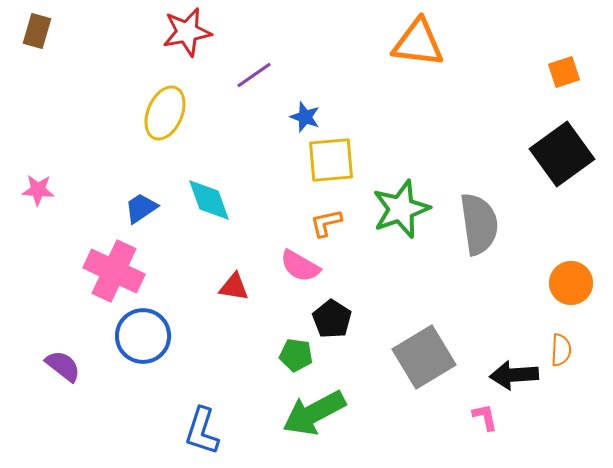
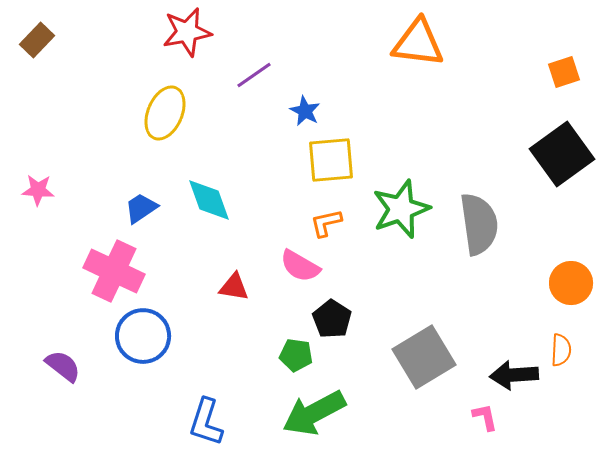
brown rectangle: moved 9 px down; rotated 28 degrees clockwise
blue star: moved 6 px up; rotated 8 degrees clockwise
blue L-shape: moved 4 px right, 9 px up
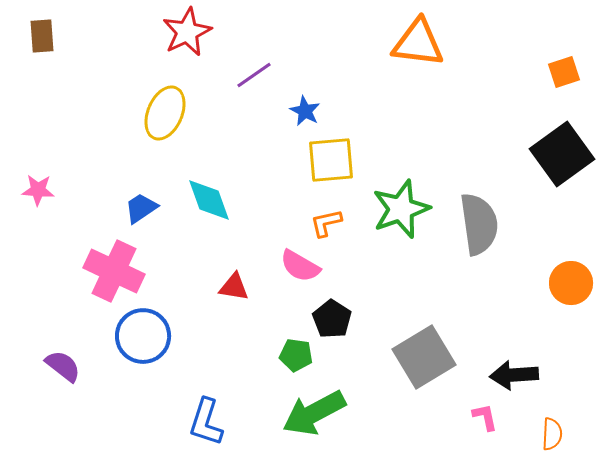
red star: rotated 15 degrees counterclockwise
brown rectangle: moved 5 px right, 4 px up; rotated 48 degrees counterclockwise
orange semicircle: moved 9 px left, 84 px down
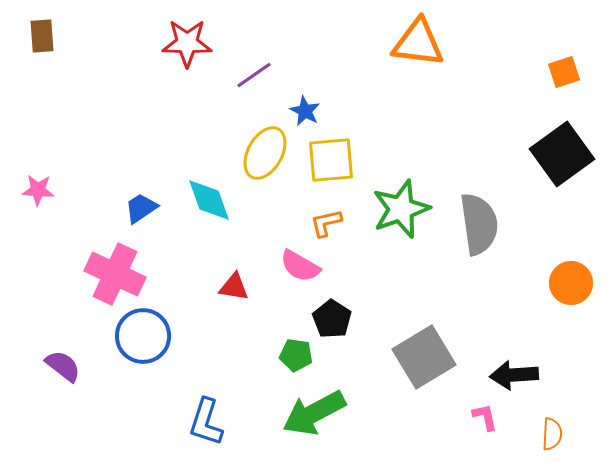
red star: moved 11 px down; rotated 27 degrees clockwise
yellow ellipse: moved 100 px right, 40 px down; rotated 6 degrees clockwise
pink cross: moved 1 px right, 3 px down
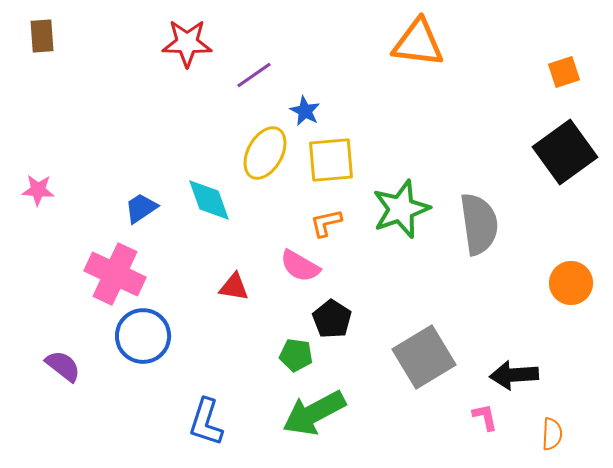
black square: moved 3 px right, 2 px up
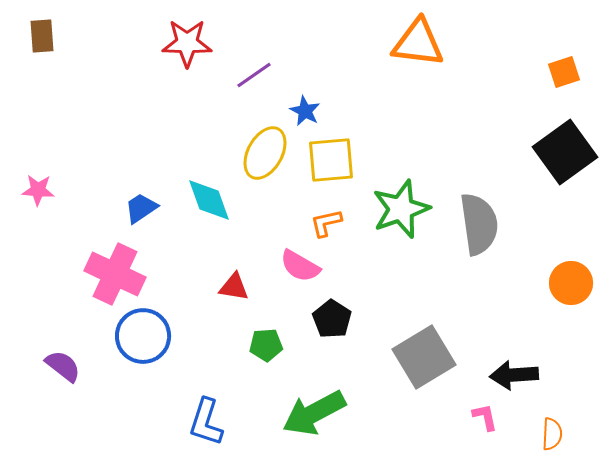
green pentagon: moved 30 px left, 10 px up; rotated 12 degrees counterclockwise
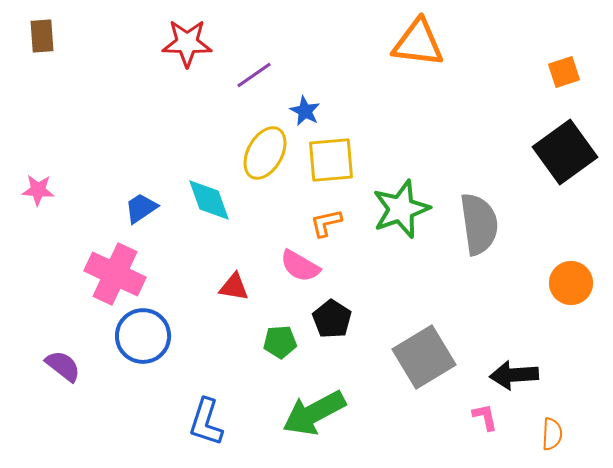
green pentagon: moved 14 px right, 3 px up
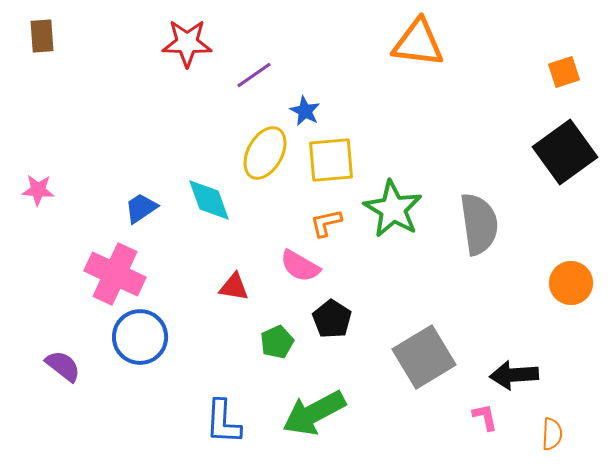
green star: moved 8 px left; rotated 22 degrees counterclockwise
blue circle: moved 3 px left, 1 px down
green pentagon: moved 3 px left; rotated 20 degrees counterclockwise
blue L-shape: moved 17 px right; rotated 15 degrees counterclockwise
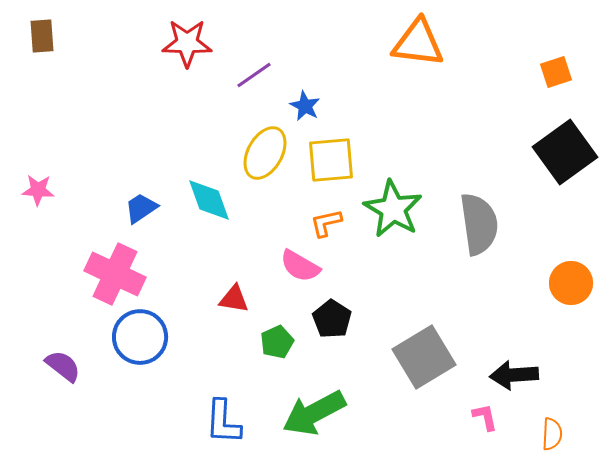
orange square: moved 8 px left
blue star: moved 5 px up
red triangle: moved 12 px down
